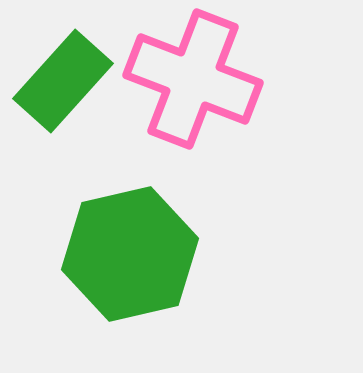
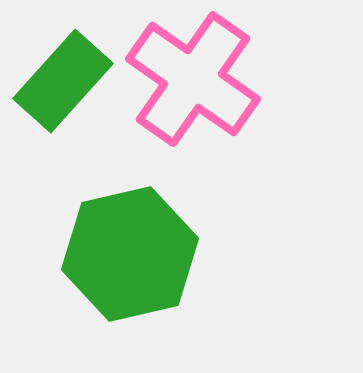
pink cross: rotated 14 degrees clockwise
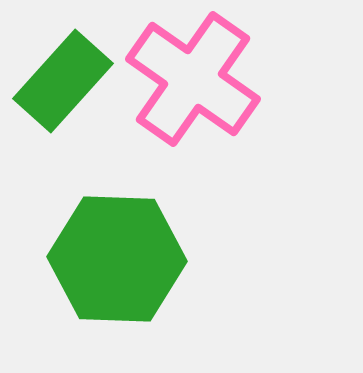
green hexagon: moved 13 px left, 5 px down; rotated 15 degrees clockwise
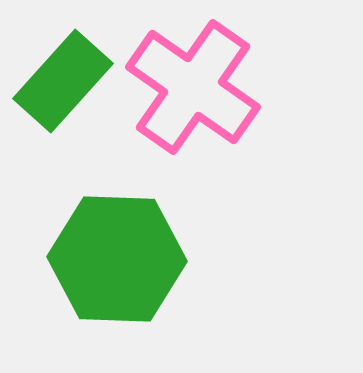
pink cross: moved 8 px down
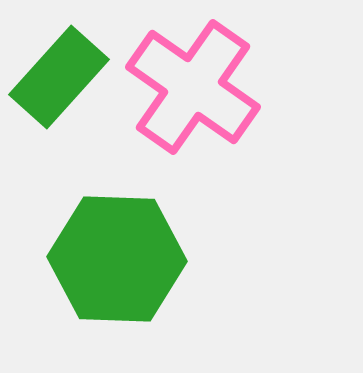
green rectangle: moved 4 px left, 4 px up
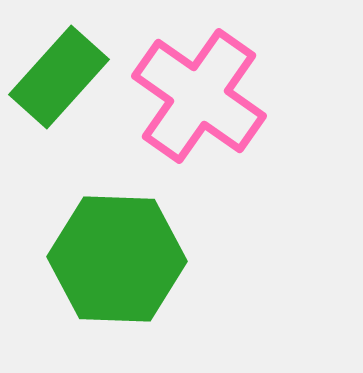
pink cross: moved 6 px right, 9 px down
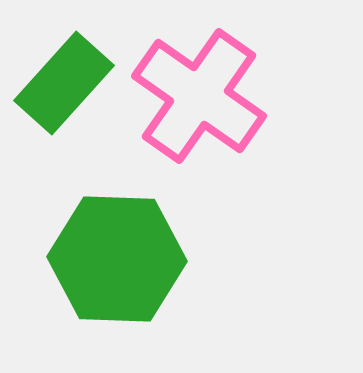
green rectangle: moved 5 px right, 6 px down
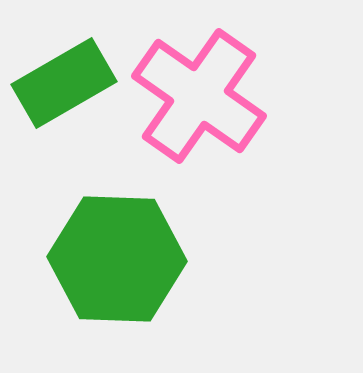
green rectangle: rotated 18 degrees clockwise
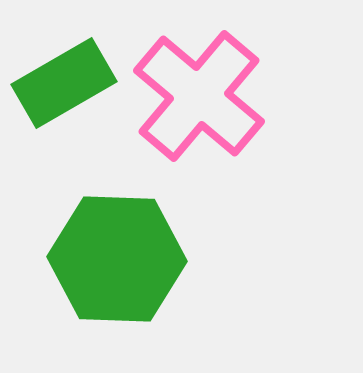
pink cross: rotated 5 degrees clockwise
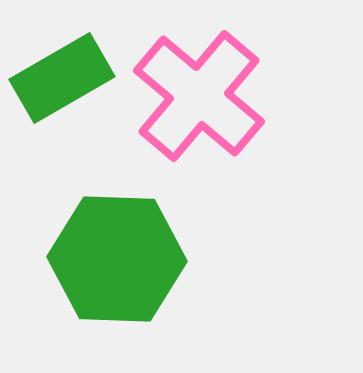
green rectangle: moved 2 px left, 5 px up
